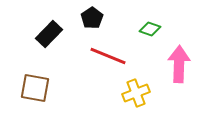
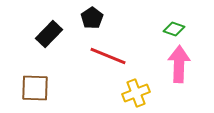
green diamond: moved 24 px right
brown square: rotated 8 degrees counterclockwise
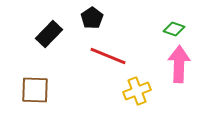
brown square: moved 2 px down
yellow cross: moved 1 px right, 2 px up
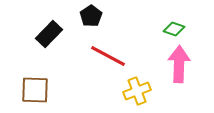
black pentagon: moved 1 px left, 2 px up
red line: rotated 6 degrees clockwise
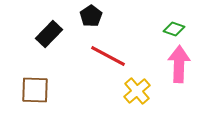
yellow cross: rotated 20 degrees counterclockwise
